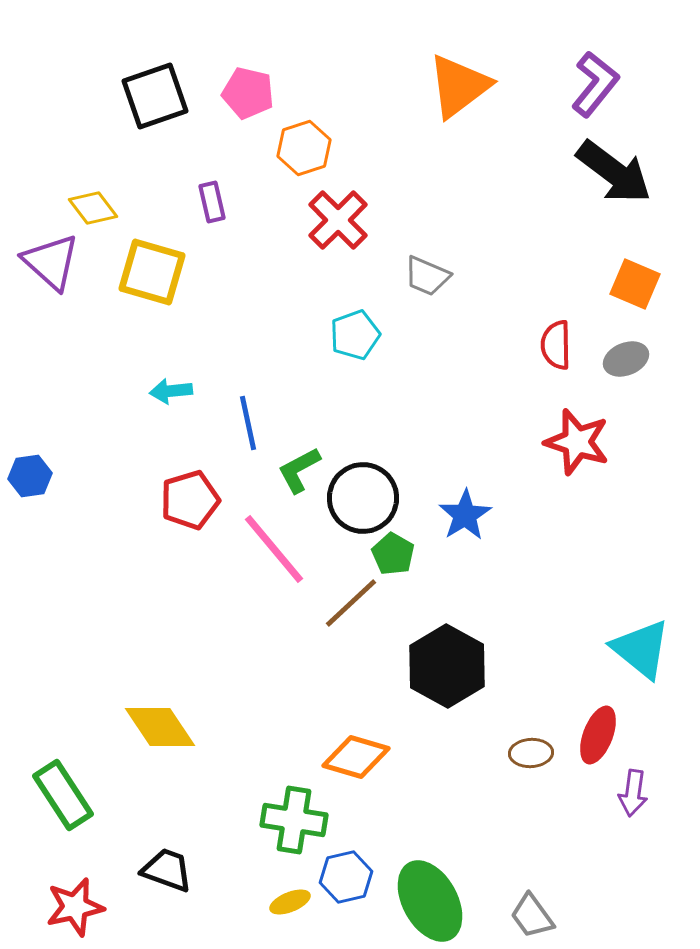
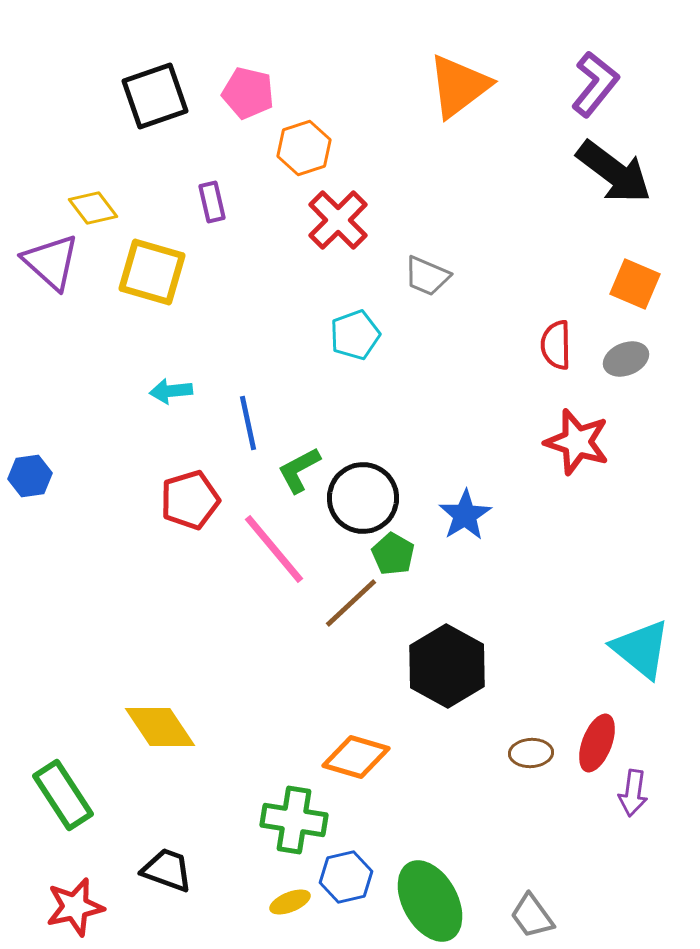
red ellipse at (598, 735): moved 1 px left, 8 px down
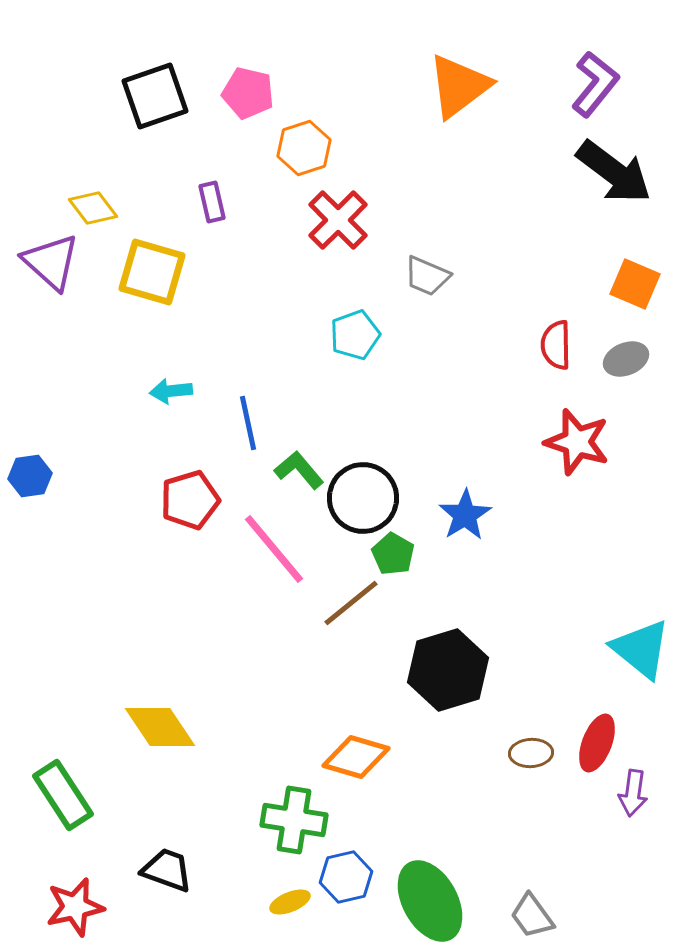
green L-shape at (299, 470): rotated 78 degrees clockwise
brown line at (351, 603): rotated 4 degrees clockwise
black hexagon at (447, 666): moved 1 px right, 4 px down; rotated 14 degrees clockwise
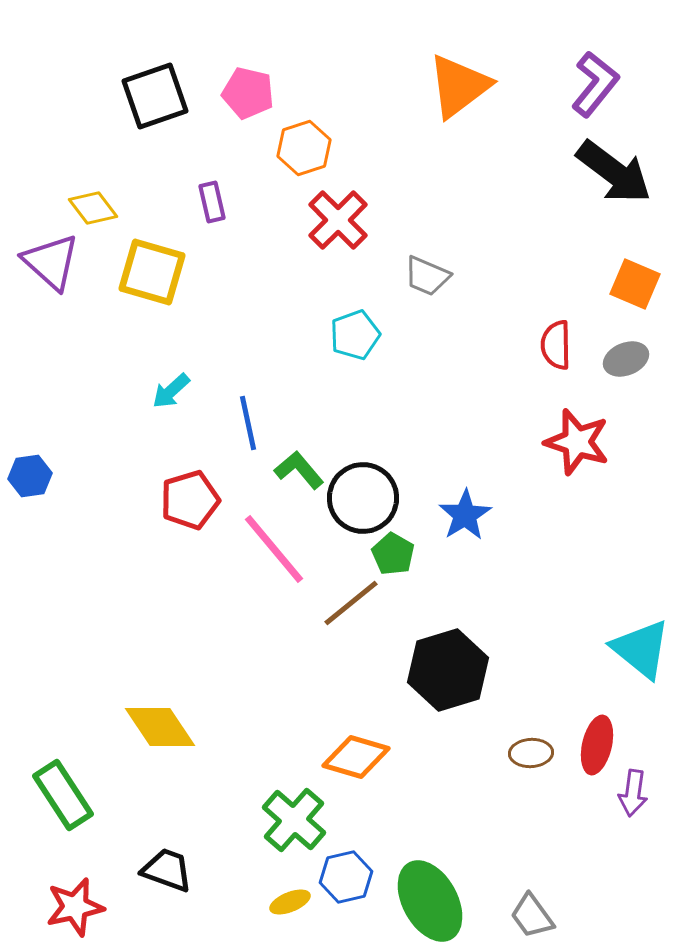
cyan arrow at (171, 391): rotated 36 degrees counterclockwise
red ellipse at (597, 743): moved 2 px down; rotated 8 degrees counterclockwise
green cross at (294, 820): rotated 32 degrees clockwise
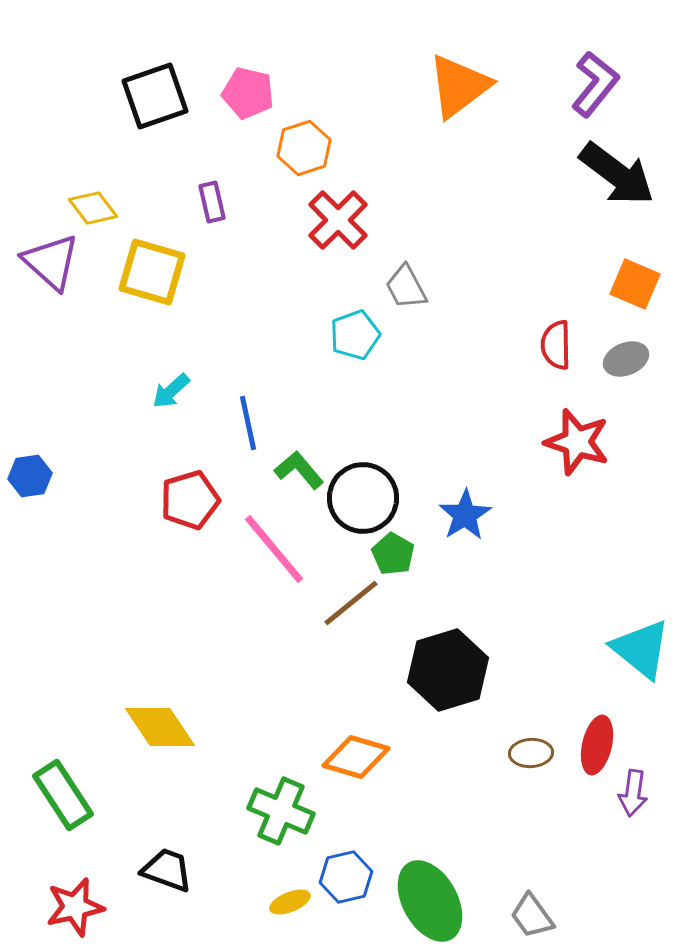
black arrow at (614, 172): moved 3 px right, 2 px down
gray trapezoid at (427, 276): moved 21 px left, 11 px down; rotated 39 degrees clockwise
green cross at (294, 820): moved 13 px left, 9 px up; rotated 18 degrees counterclockwise
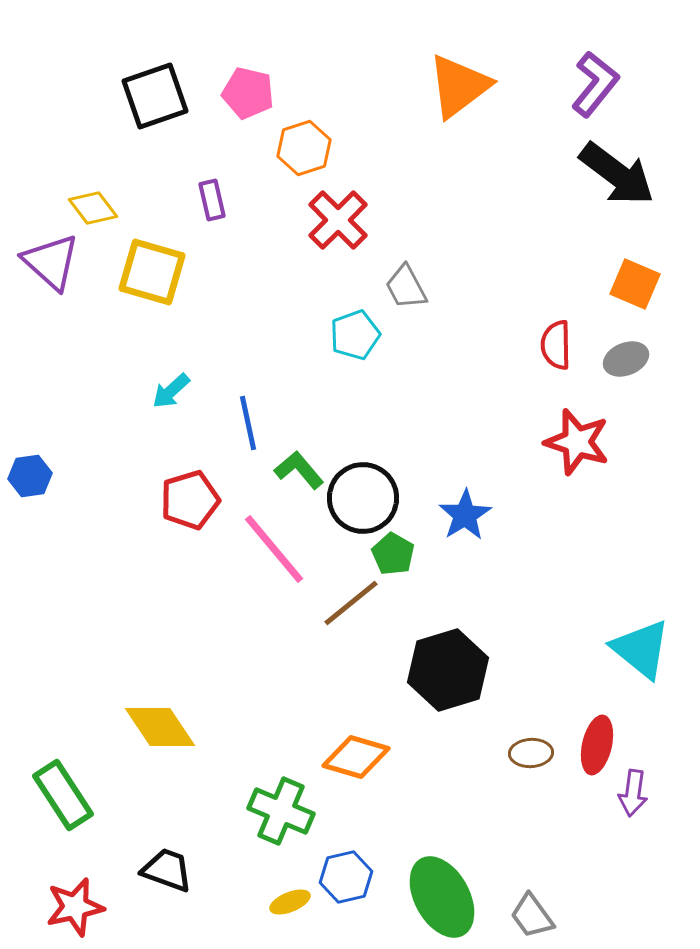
purple rectangle at (212, 202): moved 2 px up
green ellipse at (430, 901): moved 12 px right, 4 px up
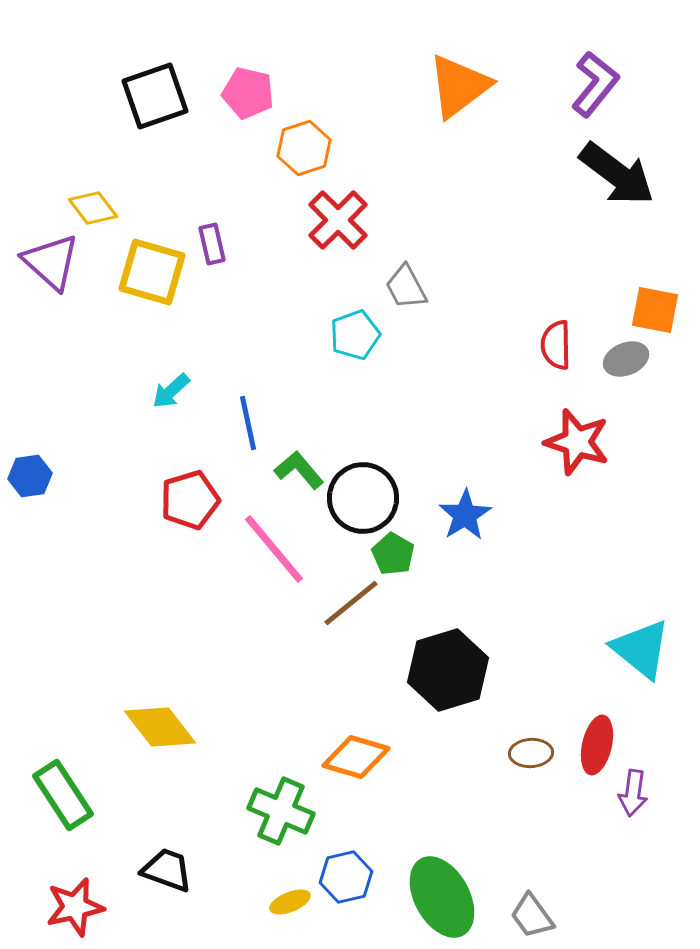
purple rectangle at (212, 200): moved 44 px down
orange square at (635, 284): moved 20 px right, 26 px down; rotated 12 degrees counterclockwise
yellow diamond at (160, 727): rotated 4 degrees counterclockwise
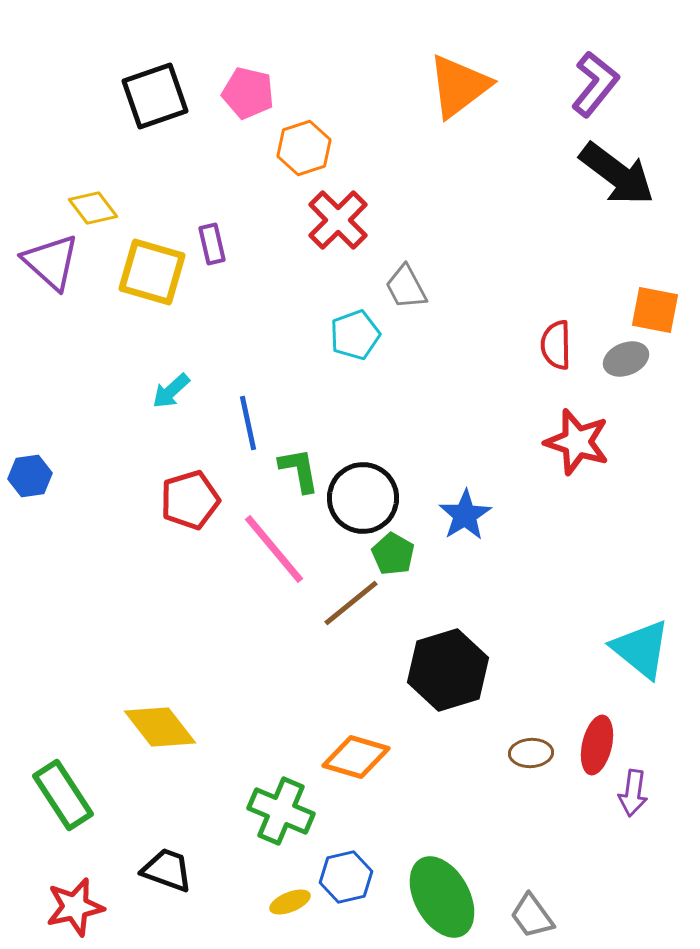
green L-shape at (299, 470): rotated 30 degrees clockwise
